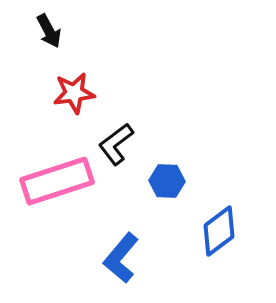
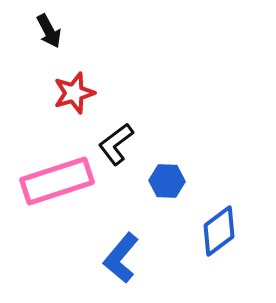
red star: rotated 9 degrees counterclockwise
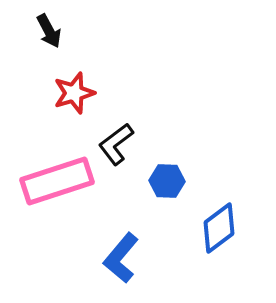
blue diamond: moved 3 px up
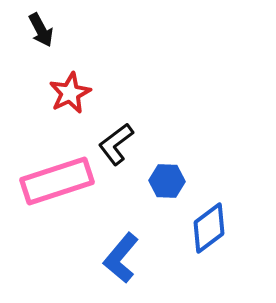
black arrow: moved 8 px left, 1 px up
red star: moved 4 px left; rotated 9 degrees counterclockwise
blue diamond: moved 10 px left
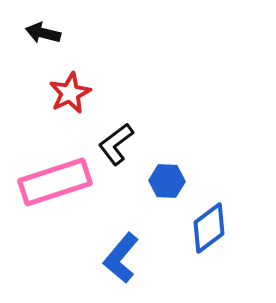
black arrow: moved 2 px right, 3 px down; rotated 132 degrees clockwise
pink rectangle: moved 2 px left, 1 px down
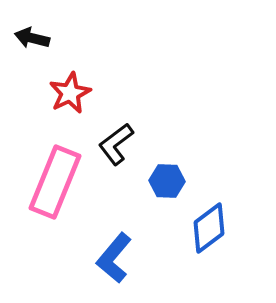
black arrow: moved 11 px left, 5 px down
pink rectangle: rotated 50 degrees counterclockwise
blue L-shape: moved 7 px left
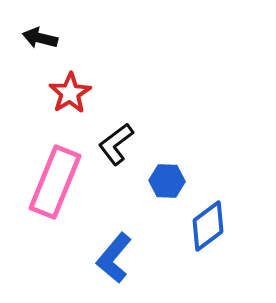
black arrow: moved 8 px right
red star: rotated 6 degrees counterclockwise
blue diamond: moved 1 px left, 2 px up
